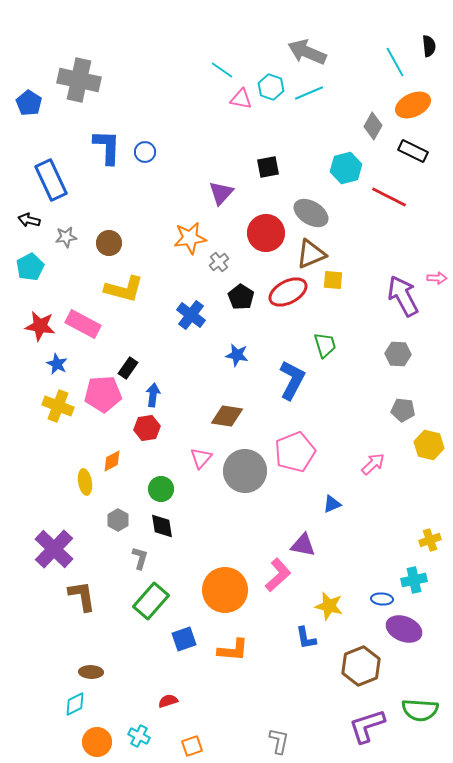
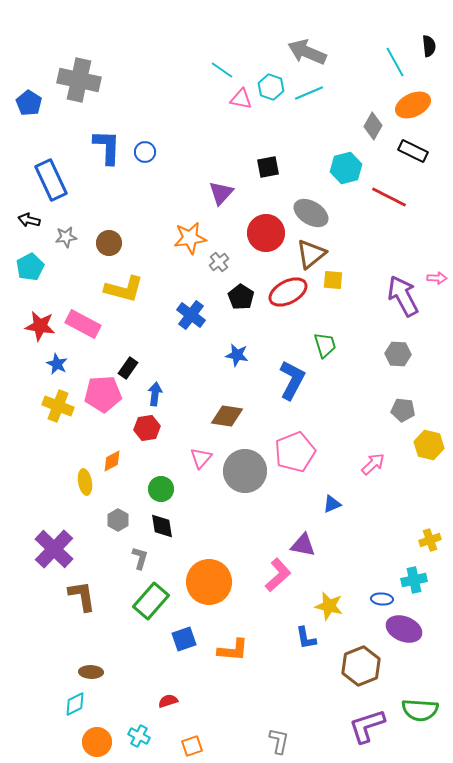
brown triangle at (311, 254): rotated 16 degrees counterclockwise
blue arrow at (153, 395): moved 2 px right, 1 px up
orange circle at (225, 590): moved 16 px left, 8 px up
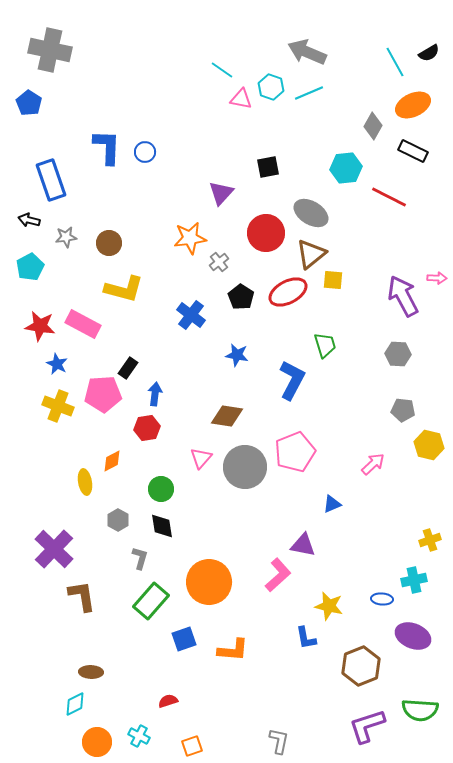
black semicircle at (429, 46): moved 7 px down; rotated 65 degrees clockwise
gray cross at (79, 80): moved 29 px left, 30 px up
cyan hexagon at (346, 168): rotated 8 degrees clockwise
blue rectangle at (51, 180): rotated 6 degrees clockwise
gray circle at (245, 471): moved 4 px up
purple ellipse at (404, 629): moved 9 px right, 7 px down
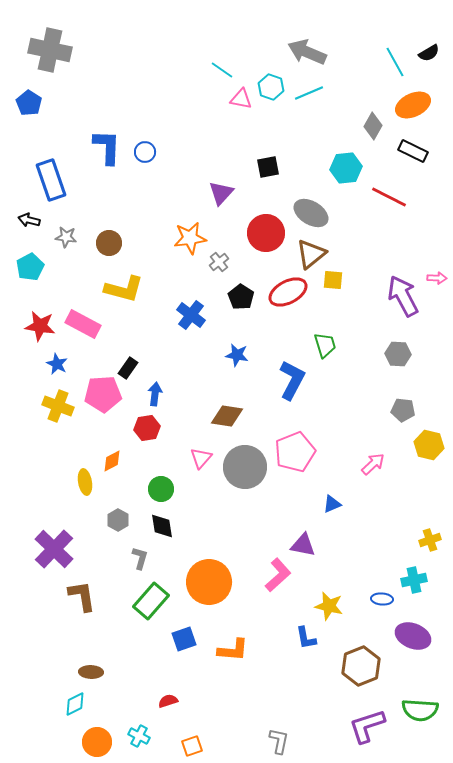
gray star at (66, 237): rotated 15 degrees clockwise
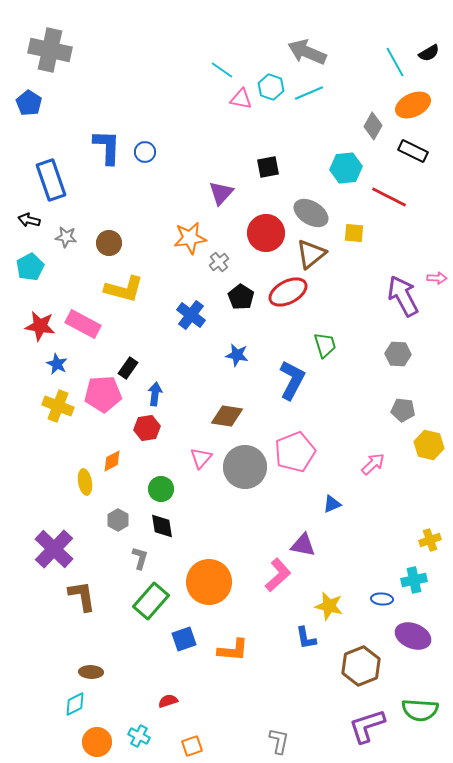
yellow square at (333, 280): moved 21 px right, 47 px up
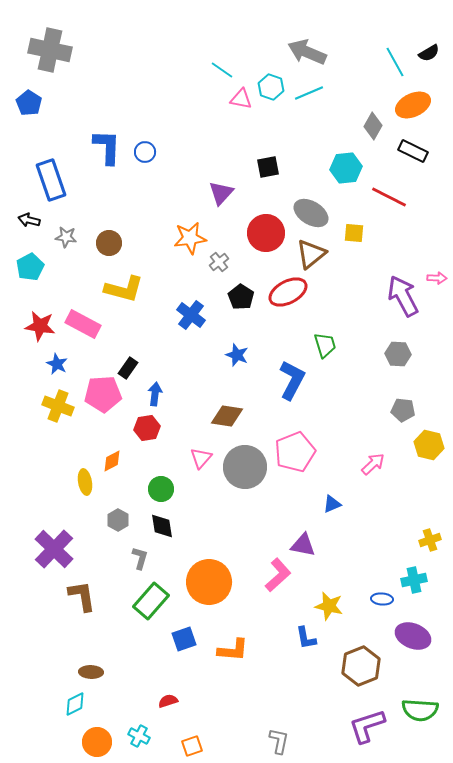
blue star at (237, 355): rotated 10 degrees clockwise
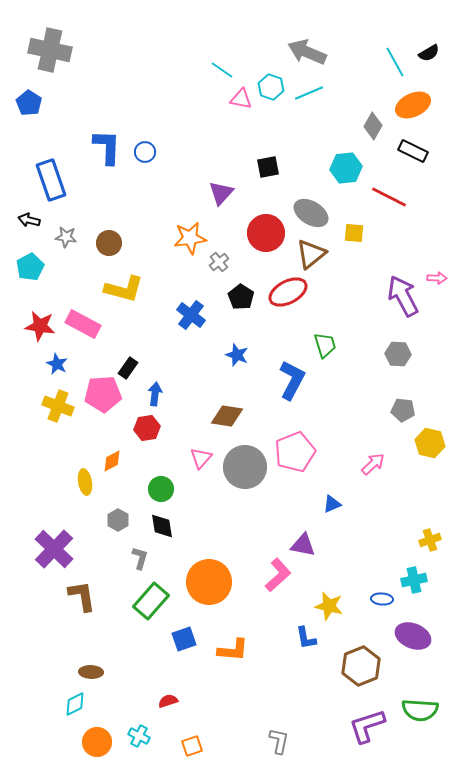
yellow hexagon at (429, 445): moved 1 px right, 2 px up
